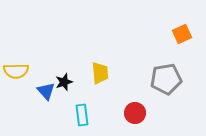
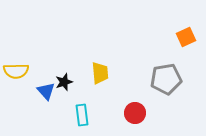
orange square: moved 4 px right, 3 px down
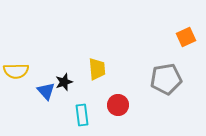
yellow trapezoid: moved 3 px left, 4 px up
red circle: moved 17 px left, 8 px up
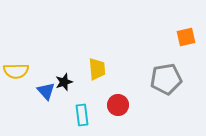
orange square: rotated 12 degrees clockwise
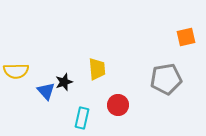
cyan rectangle: moved 3 px down; rotated 20 degrees clockwise
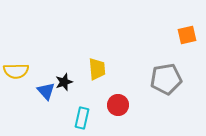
orange square: moved 1 px right, 2 px up
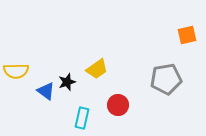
yellow trapezoid: rotated 60 degrees clockwise
black star: moved 3 px right
blue triangle: rotated 12 degrees counterclockwise
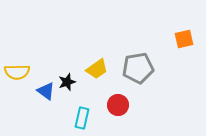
orange square: moved 3 px left, 4 px down
yellow semicircle: moved 1 px right, 1 px down
gray pentagon: moved 28 px left, 11 px up
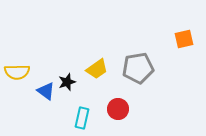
red circle: moved 4 px down
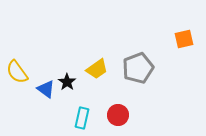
gray pentagon: rotated 12 degrees counterclockwise
yellow semicircle: rotated 55 degrees clockwise
black star: rotated 18 degrees counterclockwise
blue triangle: moved 2 px up
red circle: moved 6 px down
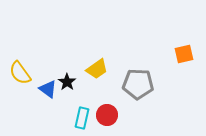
orange square: moved 15 px down
gray pentagon: moved 16 px down; rotated 24 degrees clockwise
yellow semicircle: moved 3 px right, 1 px down
blue triangle: moved 2 px right
red circle: moved 11 px left
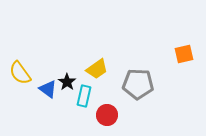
cyan rectangle: moved 2 px right, 22 px up
